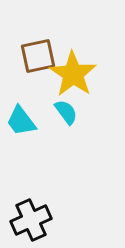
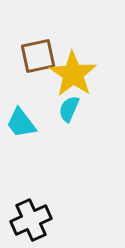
cyan semicircle: moved 3 px right, 3 px up; rotated 120 degrees counterclockwise
cyan trapezoid: moved 2 px down
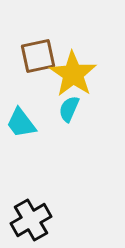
black cross: rotated 6 degrees counterclockwise
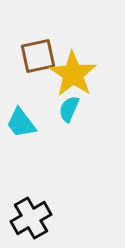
black cross: moved 2 px up
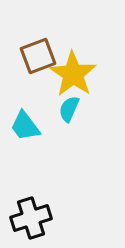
brown square: rotated 9 degrees counterclockwise
cyan trapezoid: moved 4 px right, 3 px down
black cross: rotated 12 degrees clockwise
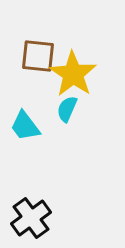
brown square: rotated 27 degrees clockwise
cyan semicircle: moved 2 px left
black cross: rotated 18 degrees counterclockwise
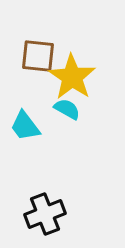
yellow star: moved 1 px left, 3 px down
cyan semicircle: rotated 96 degrees clockwise
black cross: moved 14 px right, 4 px up; rotated 15 degrees clockwise
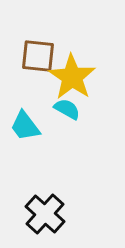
black cross: rotated 27 degrees counterclockwise
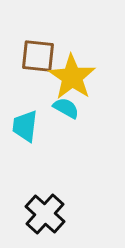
cyan semicircle: moved 1 px left, 1 px up
cyan trapezoid: rotated 44 degrees clockwise
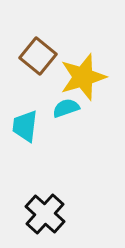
brown square: rotated 33 degrees clockwise
yellow star: moved 11 px right; rotated 21 degrees clockwise
cyan semicircle: rotated 48 degrees counterclockwise
